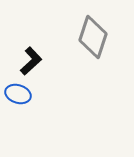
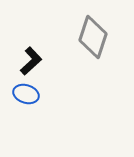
blue ellipse: moved 8 px right
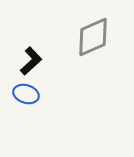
gray diamond: rotated 48 degrees clockwise
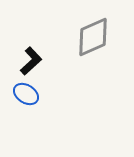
blue ellipse: rotated 15 degrees clockwise
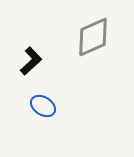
blue ellipse: moved 17 px right, 12 px down
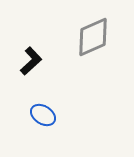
blue ellipse: moved 9 px down
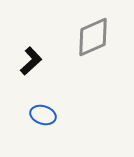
blue ellipse: rotated 15 degrees counterclockwise
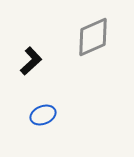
blue ellipse: rotated 40 degrees counterclockwise
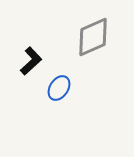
blue ellipse: moved 16 px right, 27 px up; rotated 35 degrees counterclockwise
